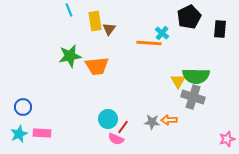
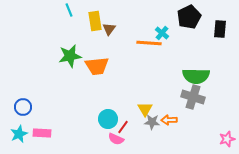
yellow triangle: moved 33 px left, 28 px down
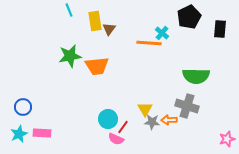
gray cross: moved 6 px left, 9 px down
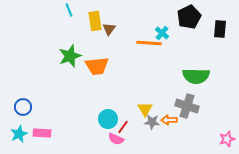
green star: rotated 10 degrees counterclockwise
